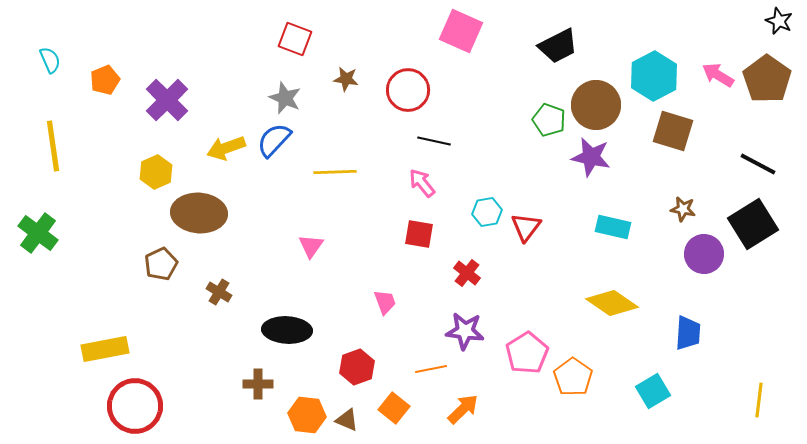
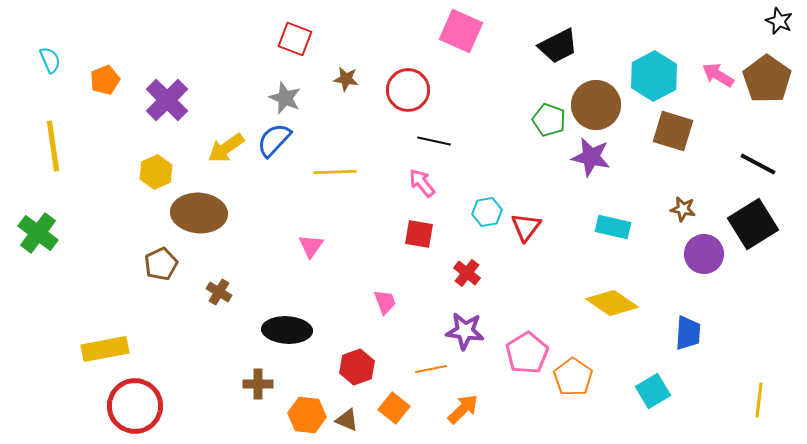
yellow arrow at (226, 148): rotated 15 degrees counterclockwise
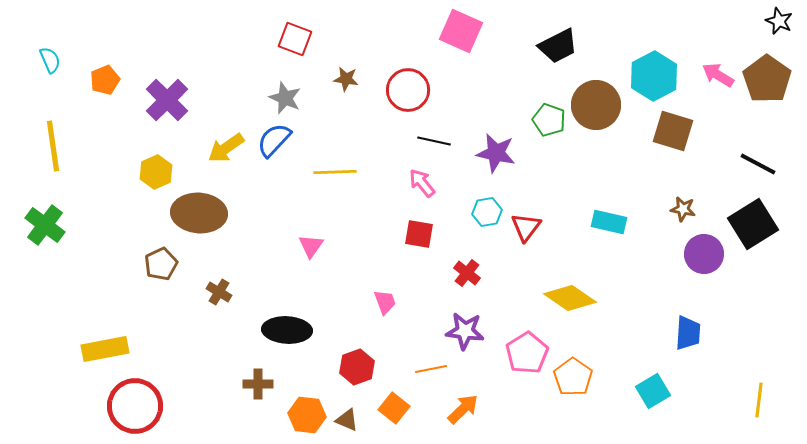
purple star at (591, 157): moved 95 px left, 4 px up
cyan rectangle at (613, 227): moved 4 px left, 5 px up
green cross at (38, 233): moved 7 px right, 8 px up
yellow diamond at (612, 303): moved 42 px left, 5 px up
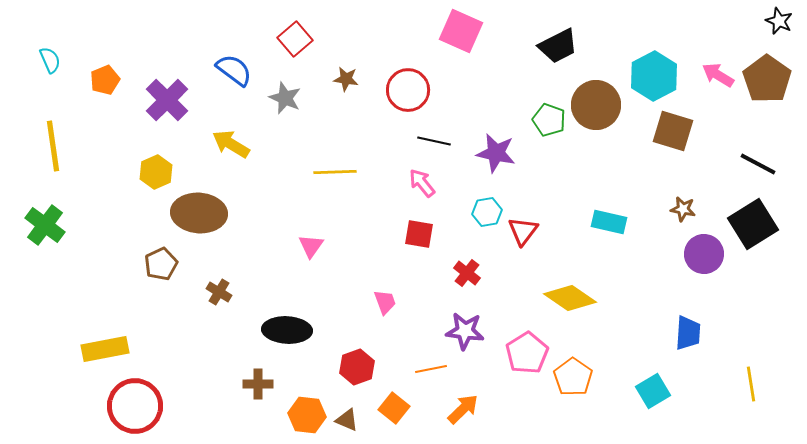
red square at (295, 39): rotated 28 degrees clockwise
blue semicircle at (274, 140): moved 40 px left, 70 px up; rotated 84 degrees clockwise
yellow arrow at (226, 148): moved 5 px right, 4 px up; rotated 66 degrees clockwise
red triangle at (526, 227): moved 3 px left, 4 px down
yellow line at (759, 400): moved 8 px left, 16 px up; rotated 16 degrees counterclockwise
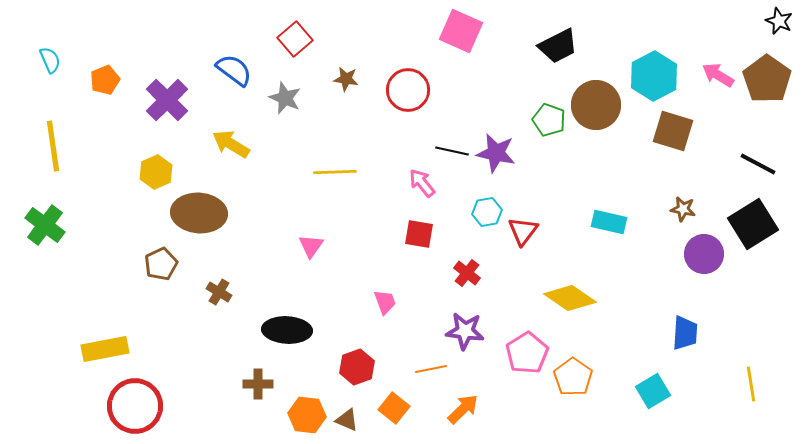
black line at (434, 141): moved 18 px right, 10 px down
blue trapezoid at (688, 333): moved 3 px left
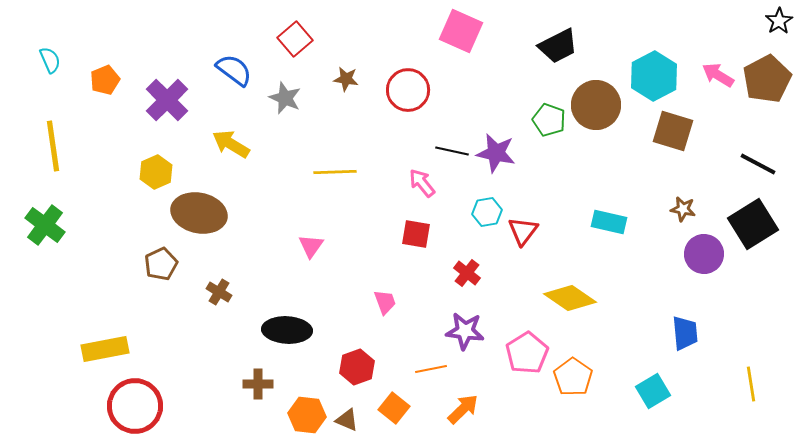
black star at (779, 21): rotated 16 degrees clockwise
brown pentagon at (767, 79): rotated 9 degrees clockwise
brown ellipse at (199, 213): rotated 8 degrees clockwise
red square at (419, 234): moved 3 px left
blue trapezoid at (685, 333): rotated 9 degrees counterclockwise
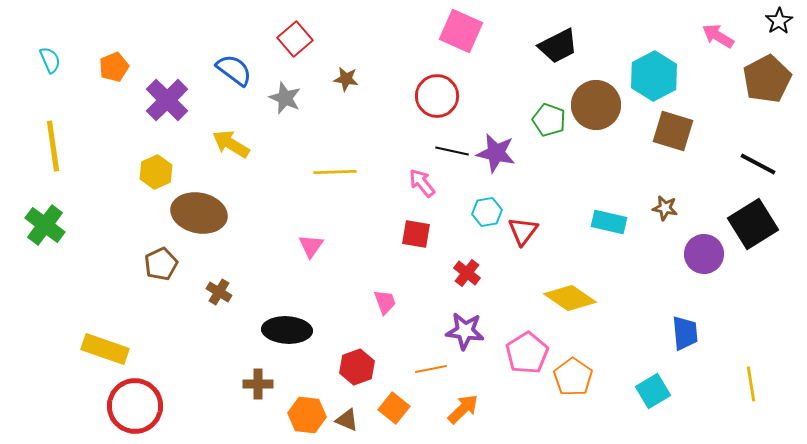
pink arrow at (718, 75): moved 39 px up
orange pentagon at (105, 80): moved 9 px right, 13 px up
red circle at (408, 90): moved 29 px right, 6 px down
brown star at (683, 209): moved 18 px left, 1 px up
yellow rectangle at (105, 349): rotated 30 degrees clockwise
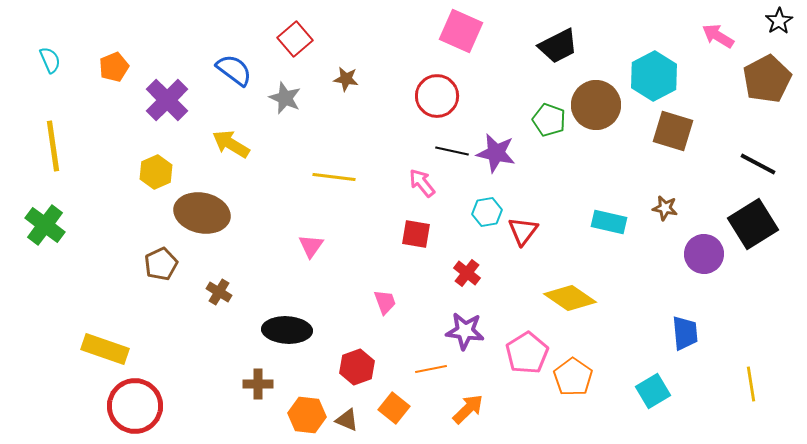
yellow line at (335, 172): moved 1 px left, 5 px down; rotated 9 degrees clockwise
brown ellipse at (199, 213): moved 3 px right
orange arrow at (463, 409): moved 5 px right
